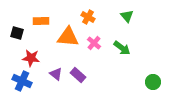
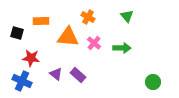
green arrow: rotated 36 degrees counterclockwise
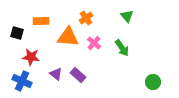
orange cross: moved 2 px left, 1 px down; rotated 24 degrees clockwise
green arrow: rotated 54 degrees clockwise
red star: moved 1 px up
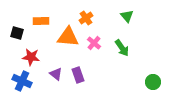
purple rectangle: rotated 28 degrees clockwise
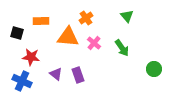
green circle: moved 1 px right, 13 px up
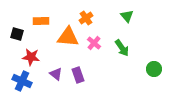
black square: moved 1 px down
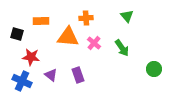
orange cross: rotated 32 degrees clockwise
purple triangle: moved 5 px left, 1 px down
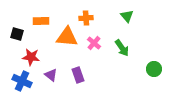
orange triangle: moved 1 px left
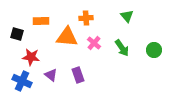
green circle: moved 19 px up
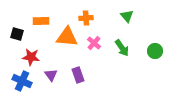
green circle: moved 1 px right, 1 px down
purple triangle: rotated 16 degrees clockwise
